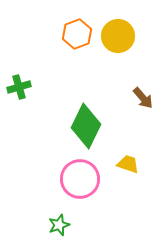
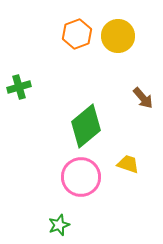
green diamond: rotated 24 degrees clockwise
pink circle: moved 1 px right, 2 px up
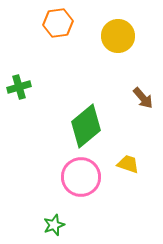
orange hexagon: moved 19 px left, 11 px up; rotated 12 degrees clockwise
green star: moved 5 px left
